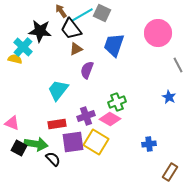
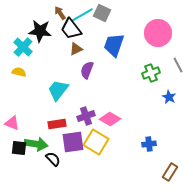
brown arrow: moved 1 px left, 2 px down
yellow semicircle: moved 4 px right, 13 px down
green cross: moved 34 px right, 29 px up
black square: rotated 21 degrees counterclockwise
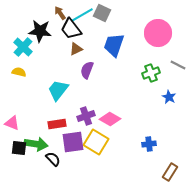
gray line: rotated 35 degrees counterclockwise
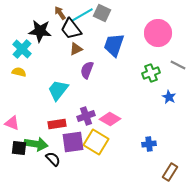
cyan cross: moved 1 px left, 2 px down
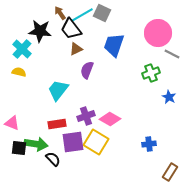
gray line: moved 6 px left, 11 px up
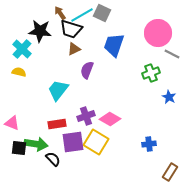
black trapezoid: rotated 35 degrees counterclockwise
brown triangle: moved 2 px left
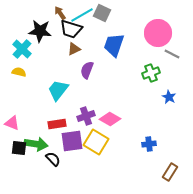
purple square: moved 1 px left, 1 px up
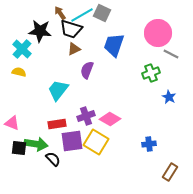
gray line: moved 1 px left
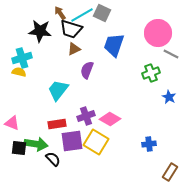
cyan cross: moved 9 px down; rotated 30 degrees clockwise
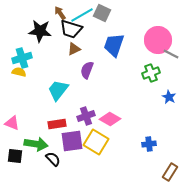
pink circle: moved 7 px down
black square: moved 4 px left, 8 px down
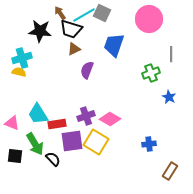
cyan line: moved 2 px right
pink circle: moved 9 px left, 21 px up
gray line: rotated 63 degrees clockwise
cyan trapezoid: moved 20 px left, 24 px down; rotated 70 degrees counterclockwise
green arrow: moved 1 px left; rotated 50 degrees clockwise
brown rectangle: moved 1 px up
